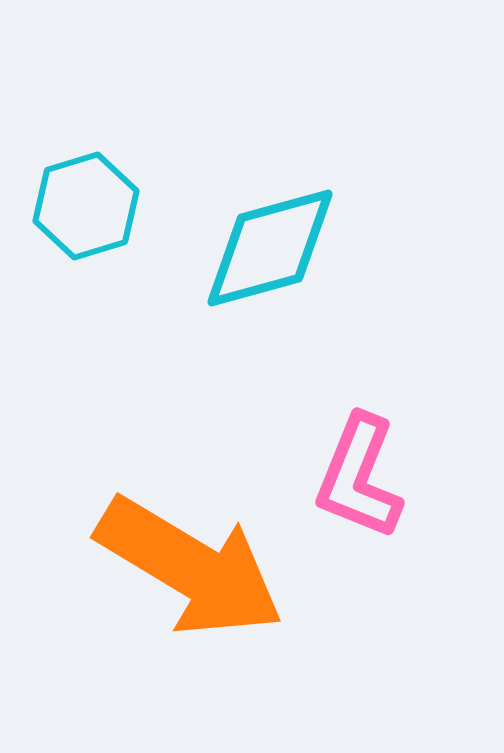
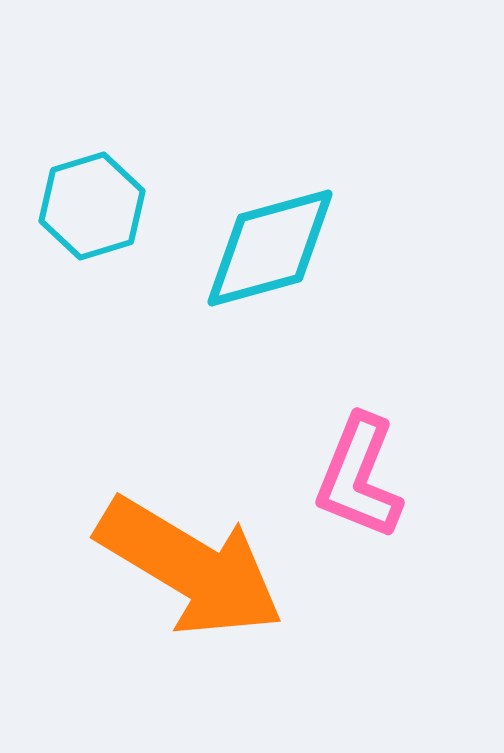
cyan hexagon: moved 6 px right
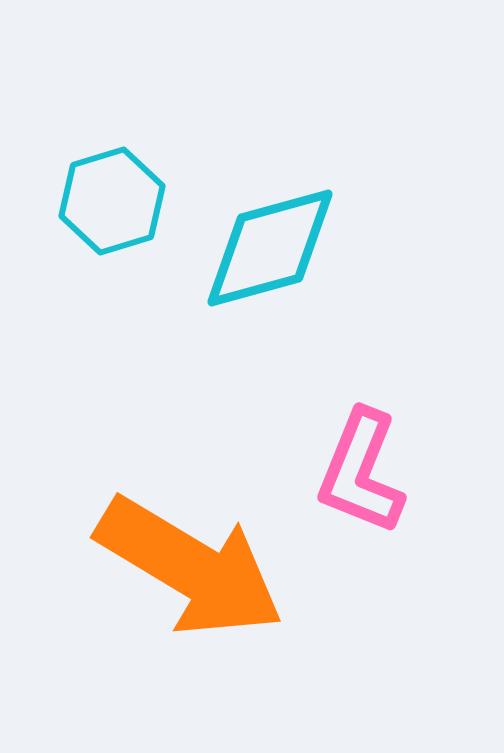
cyan hexagon: moved 20 px right, 5 px up
pink L-shape: moved 2 px right, 5 px up
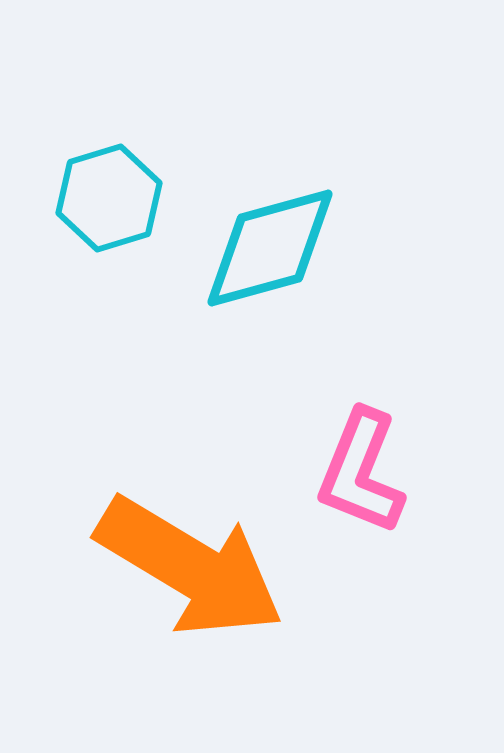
cyan hexagon: moved 3 px left, 3 px up
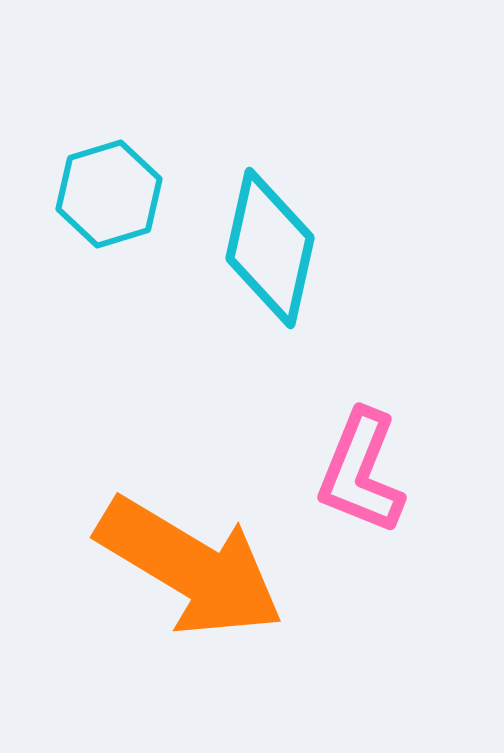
cyan hexagon: moved 4 px up
cyan diamond: rotated 62 degrees counterclockwise
